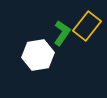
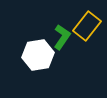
green L-shape: moved 4 px down
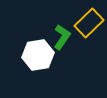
yellow rectangle: moved 2 px right, 3 px up; rotated 8 degrees clockwise
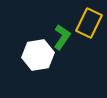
yellow rectangle: rotated 20 degrees counterclockwise
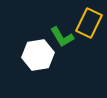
green L-shape: rotated 115 degrees clockwise
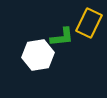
green L-shape: rotated 65 degrees counterclockwise
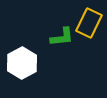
white hexagon: moved 16 px left, 8 px down; rotated 20 degrees counterclockwise
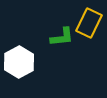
white hexagon: moved 3 px left, 1 px up
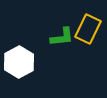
yellow rectangle: moved 1 px left, 6 px down
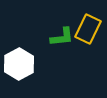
white hexagon: moved 2 px down
